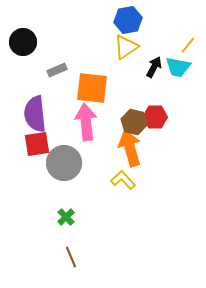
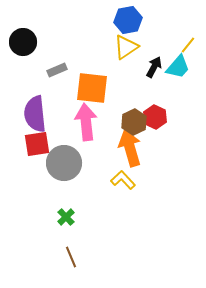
cyan trapezoid: rotated 60 degrees counterclockwise
red hexagon: rotated 25 degrees clockwise
brown hexagon: rotated 20 degrees clockwise
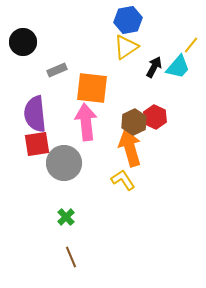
yellow line: moved 3 px right
yellow L-shape: rotated 10 degrees clockwise
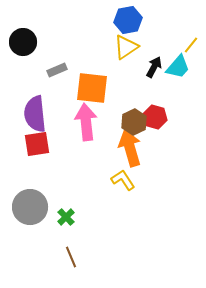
red hexagon: rotated 10 degrees counterclockwise
gray circle: moved 34 px left, 44 px down
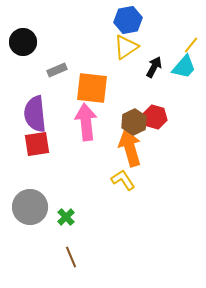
cyan trapezoid: moved 6 px right
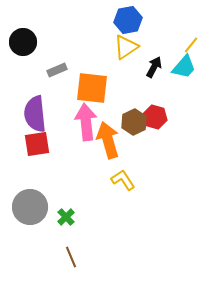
orange arrow: moved 22 px left, 8 px up
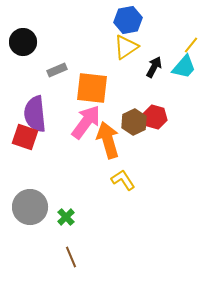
pink arrow: rotated 42 degrees clockwise
red square: moved 12 px left, 7 px up; rotated 28 degrees clockwise
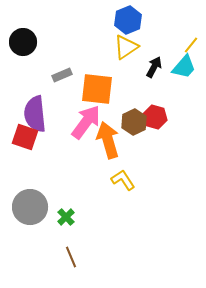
blue hexagon: rotated 12 degrees counterclockwise
gray rectangle: moved 5 px right, 5 px down
orange square: moved 5 px right, 1 px down
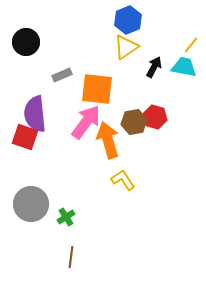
black circle: moved 3 px right
cyan trapezoid: rotated 120 degrees counterclockwise
brown hexagon: rotated 15 degrees clockwise
gray circle: moved 1 px right, 3 px up
green cross: rotated 12 degrees clockwise
brown line: rotated 30 degrees clockwise
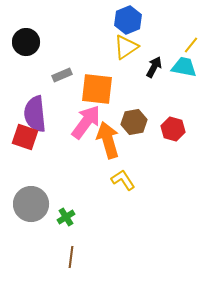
red hexagon: moved 18 px right, 12 px down
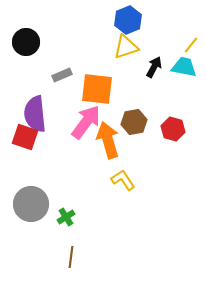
yellow triangle: rotated 16 degrees clockwise
